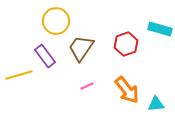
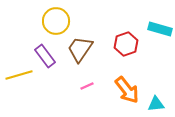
brown trapezoid: moved 1 px left, 1 px down
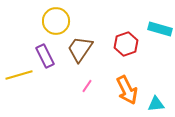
purple rectangle: rotated 10 degrees clockwise
pink line: rotated 32 degrees counterclockwise
orange arrow: rotated 12 degrees clockwise
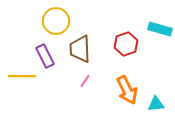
brown trapezoid: rotated 36 degrees counterclockwise
yellow line: moved 3 px right, 1 px down; rotated 16 degrees clockwise
pink line: moved 2 px left, 5 px up
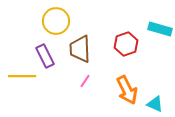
cyan triangle: moved 1 px left; rotated 30 degrees clockwise
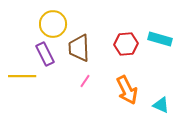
yellow circle: moved 3 px left, 3 px down
cyan rectangle: moved 10 px down
red hexagon: rotated 15 degrees clockwise
brown trapezoid: moved 1 px left, 1 px up
purple rectangle: moved 2 px up
cyan triangle: moved 6 px right, 1 px down
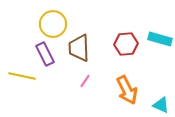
yellow line: rotated 12 degrees clockwise
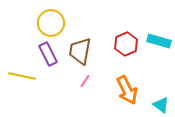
yellow circle: moved 2 px left, 1 px up
cyan rectangle: moved 1 px left, 2 px down
red hexagon: rotated 20 degrees counterclockwise
brown trapezoid: moved 1 px right, 3 px down; rotated 12 degrees clockwise
purple rectangle: moved 3 px right
cyan triangle: rotated 12 degrees clockwise
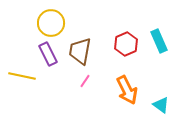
cyan rectangle: rotated 50 degrees clockwise
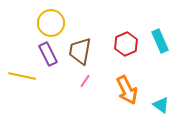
cyan rectangle: moved 1 px right
